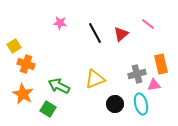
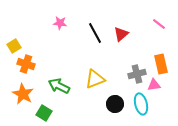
pink line: moved 11 px right
green square: moved 4 px left, 4 px down
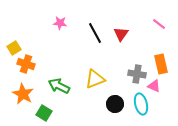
red triangle: rotated 14 degrees counterclockwise
yellow square: moved 2 px down
gray cross: rotated 24 degrees clockwise
pink triangle: moved 1 px down; rotated 32 degrees clockwise
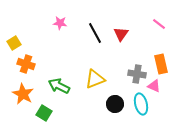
yellow square: moved 5 px up
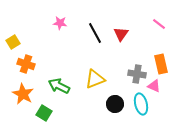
yellow square: moved 1 px left, 1 px up
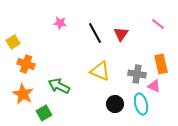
pink line: moved 1 px left
yellow triangle: moved 5 px right, 8 px up; rotated 45 degrees clockwise
green square: rotated 28 degrees clockwise
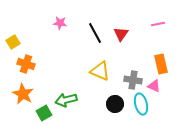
pink line: rotated 48 degrees counterclockwise
gray cross: moved 4 px left, 6 px down
green arrow: moved 7 px right, 14 px down; rotated 40 degrees counterclockwise
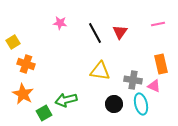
red triangle: moved 1 px left, 2 px up
yellow triangle: rotated 15 degrees counterclockwise
black circle: moved 1 px left
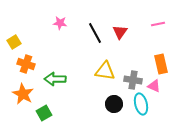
yellow square: moved 1 px right
yellow triangle: moved 5 px right
green arrow: moved 11 px left, 21 px up; rotated 15 degrees clockwise
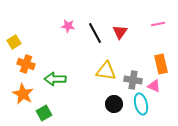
pink star: moved 8 px right, 3 px down
yellow triangle: moved 1 px right
